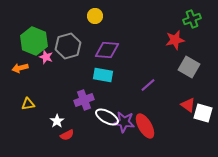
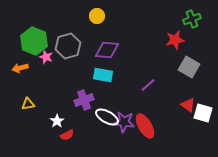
yellow circle: moved 2 px right
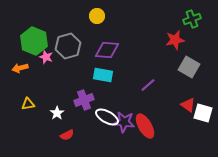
white star: moved 8 px up
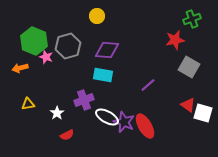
purple star: rotated 15 degrees clockwise
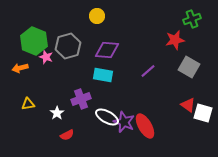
purple line: moved 14 px up
purple cross: moved 3 px left, 1 px up
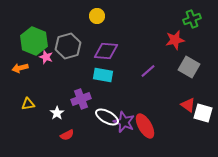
purple diamond: moved 1 px left, 1 px down
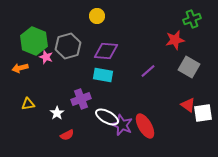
white square: rotated 24 degrees counterclockwise
purple star: moved 2 px left, 3 px down
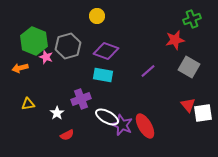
purple diamond: rotated 15 degrees clockwise
red triangle: rotated 14 degrees clockwise
